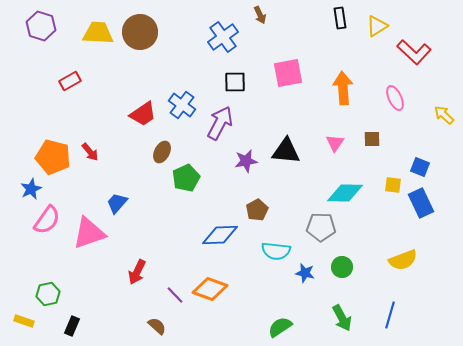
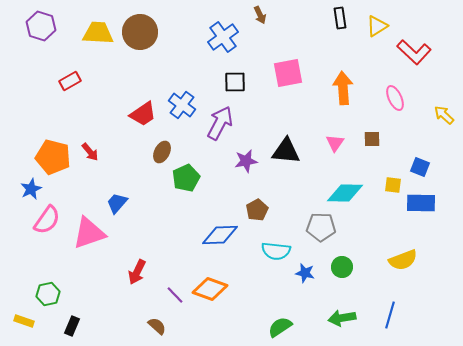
blue rectangle at (421, 203): rotated 64 degrees counterclockwise
green arrow at (342, 318): rotated 108 degrees clockwise
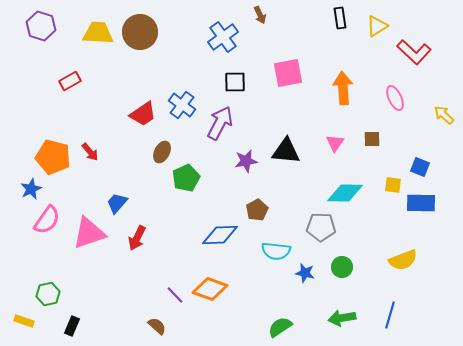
red arrow at (137, 272): moved 34 px up
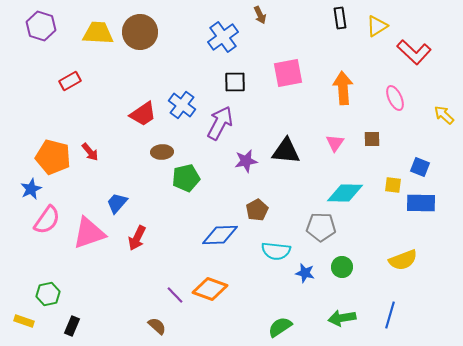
brown ellipse at (162, 152): rotated 60 degrees clockwise
green pentagon at (186, 178): rotated 12 degrees clockwise
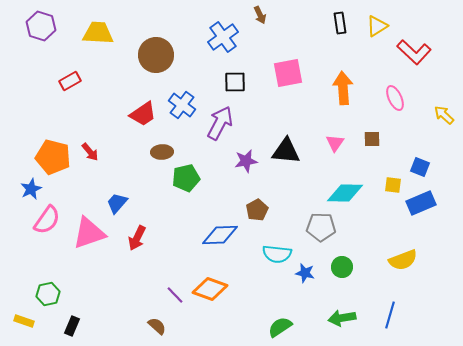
black rectangle at (340, 18): moved 5 px down
brown circle at (140, 32): moved 16 px right, 23 px down
blue rectangle at (421, 203): rotated 24 degrees counterclockwise
cyan semicircle at (276, 251): moved 1 px right, 3 px down
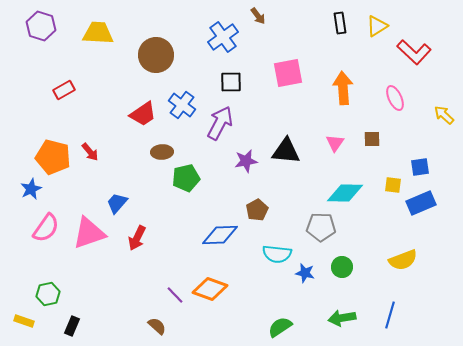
brown arrow at (260, 15): moved 2 px left, 1 px down; rotated 12 degrees counterclockwise
red rectangle at (70, 81): moved 6 px left, 9 px down
black square at (235, 82): moved 4 px left
blue square at (420, 167): rotated 30 degrees counterclockwise
pink semicircle at (47, 220): moved 1 px left, 8 px down
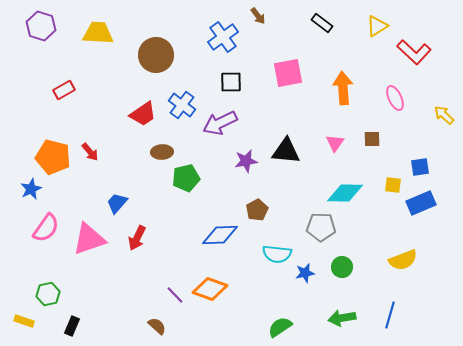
black rectangle at (340, 23): moved 18 px left; rotated 45 degrees counterclockwise
purple arrow at (220, 123): rotated 144 degrees counterclockwise
pink triangle at (89, 233): moved 6 px down
blue star at (305, 273): rotated 24 degrees counterclockwise
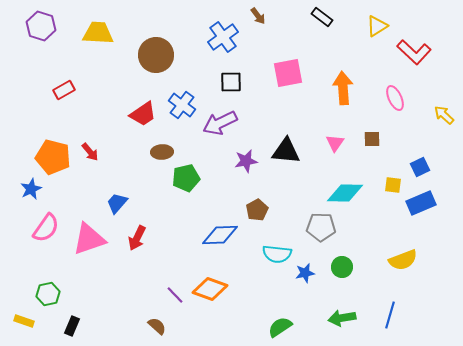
black rectangle at (322, 23): moved 6 px up
blue square at (420, 167): rotated 18 degrees counterclockwise
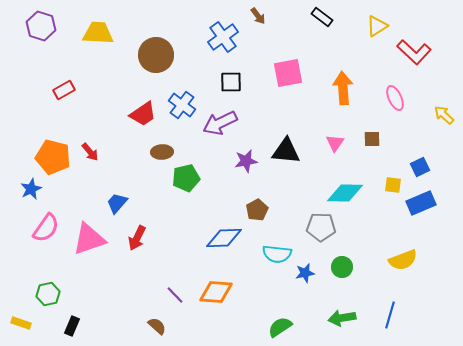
blue diamond at (220, 235): moved 4 px right, 3 px down
orange diamond at (210, 289): moved 6 px right, 3 px down; rotated 16 degrees counterclockwise
yellow rectangle at (24, 321): moved 3 px left, 2 px down
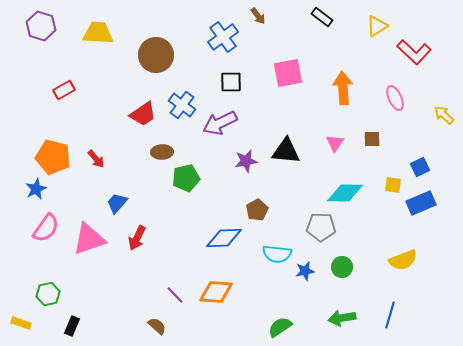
red arrow at (90, 152): moved 6 px right, 7 px down
blue star at (31, 189): moved 5 px right
blue star at (305, 273): moved 2 px up
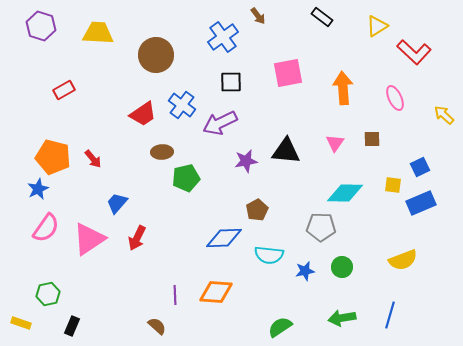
red arrow at (96, 159): moved 3 px left
blue star at (36, 189): moved 2 px right
pink triangle at (89, 239): rotated 15 degrees counterclockwise
cyan semicircle at (277, 254): moved 8 px left, 1 px down
purple line at (175, 295): rotated 42 degrees clockwise
